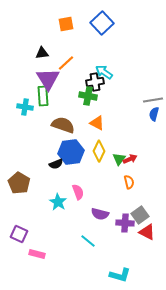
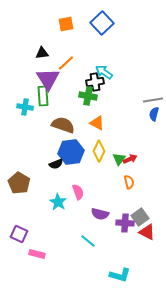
gray square: moved 2 px down
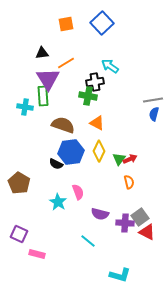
orange line: rotated 12 degrees clockwise
cyan arrow: moved 6 px right, 6 px up
black semicircle: rotated 48 degrees clockwise
